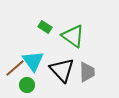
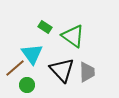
cyan triangle: moved 1 px left, 7 px up
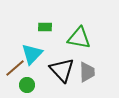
green rectangle: rotated 32 degrees counterclockwise
green triangle: moved 6 px right, 2 px down; rotated 25 degrees counterclockwise
cyan triangle: rotated 20 degrees clockwise
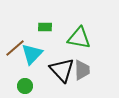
brown line: moved 20 px up
gray trapezoid: moved 5 px left, 2 px up
green circle: moved 2 px left, 1 px down
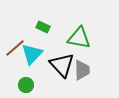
green rectangle: moved 2 px left; rotated 24 degrees clockwise
black triangle: moved 5 px up
green circle: moved 1 px right, 1 px up
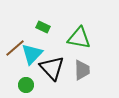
black triangle: moved 10 px left, 3 px down
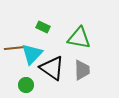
brown line: rotated 35 degrees clockwise
black triangle: rotated 12 degrees counterclockwise
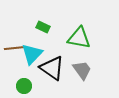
gray trapezoid: rotated 35 degrees counterclockwise
green circle: moved 2 px left, 1 px down
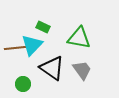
cyan triangle: moved 9 px up
green circle: moved 1 px left, 2 px up
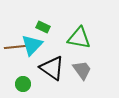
brown line: moved 1 px up
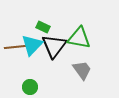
black triangle: moved 2 px right, 22 px up; rotated 32 degrees clockwise
green circle: moved 7 px right, 3 px down
